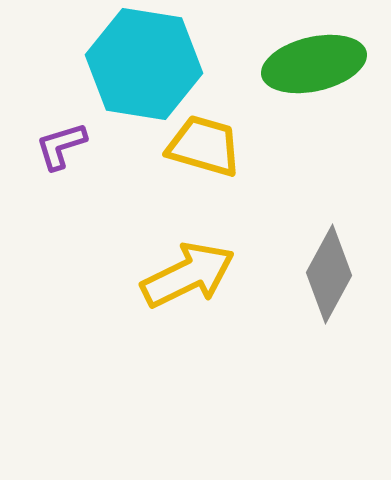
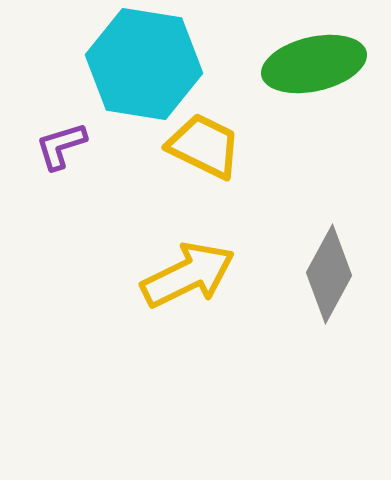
yellow trapezoid: rotated 10 degrees clockwise
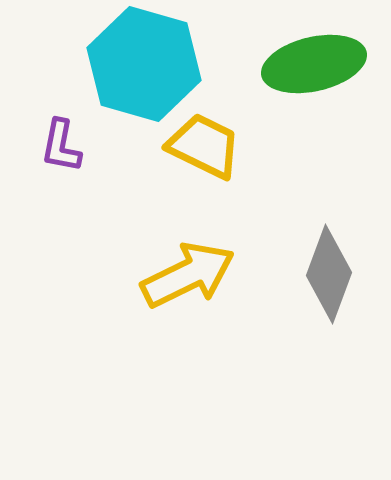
cyan hexagon: rotated 7 degrees clockwise
purple L-shape: rotated 62 degrees counterclockwise
gray diamond: rotated 8 degrees counterclockwise
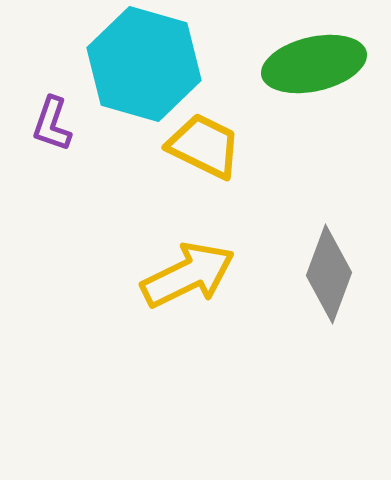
purple L-shape: moved 9 px left, 22 px up; rotated 8 degrees clockwise
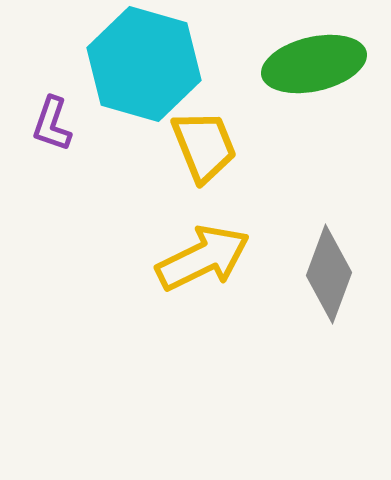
yellow trapezoid: rotated 42 degrees clockwise
yellow arrow: moved 15 px right, 17 px up
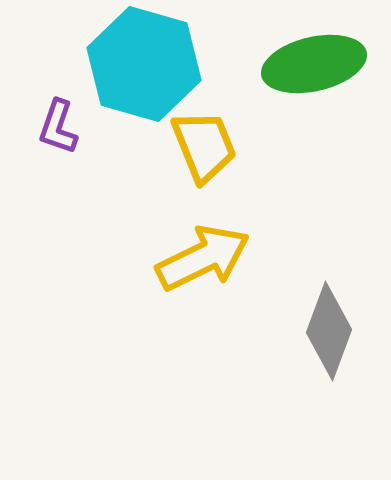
purple L-shape: moved 6 px right, 3 px down
gray diamond: moved 57 px down
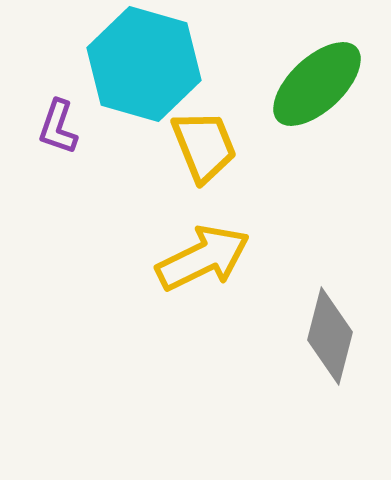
green ellipse: moved 3 px right, 20 px down; rotated 30 degrees counterclockwise
gray diamond: moved 1 px right, 5 px down; rotated 6 degrees counterclockwise
